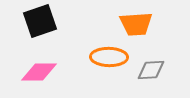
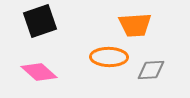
orange trapezoid: moved 1 px left, 1 px down
pink diamond: rotated 42 degrees clockwise
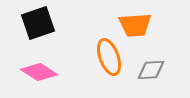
black square: moved 2 px left, 2 px down
orange ellipse: rotated 69 degrees clockwise
pink diamond: rotated 9 degrees counterclockwise
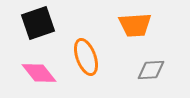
orange ellipse: moved 23 px left
pink diamond: moved 1 px down; rotated 18 degrees clockwise
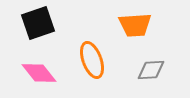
orange ellipse: moved 6 px right, 3 px down
